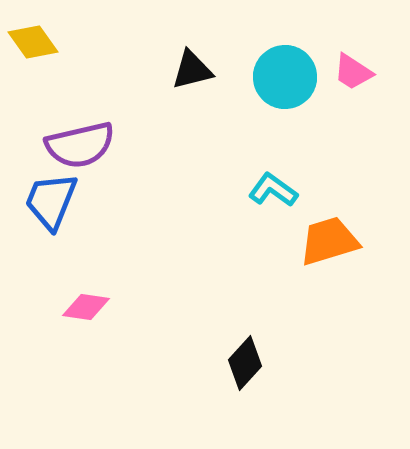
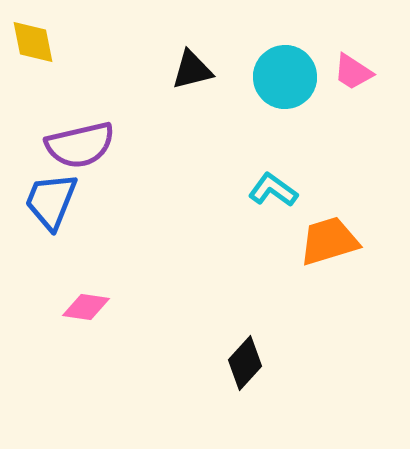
yellow diamond: rotated 24 degrees clockwise
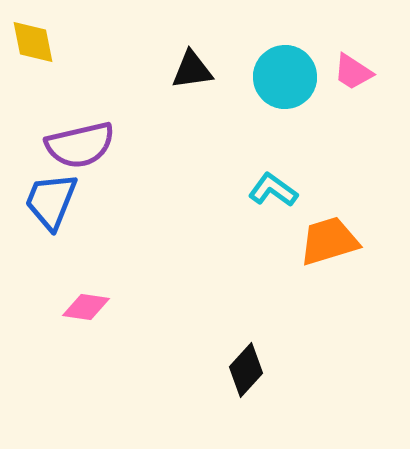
black triangle: rotated 6 degrees clockwise
black diamond: moved 1 px right, 7 px down
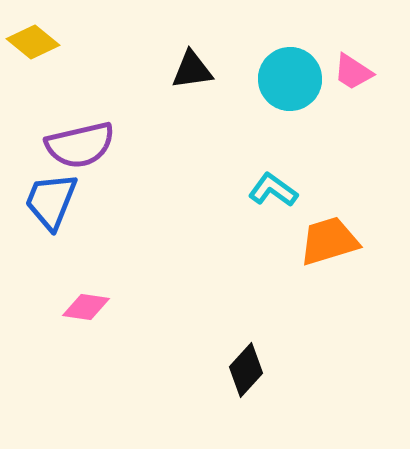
yellow diamond: rotated 39 degrees counterclockwise
cyan circle: moved 5 px right, 2 px down
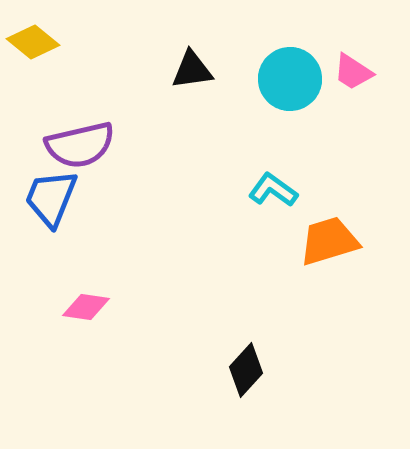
blue trapezoid: moved 3 px up
